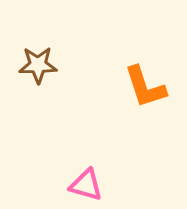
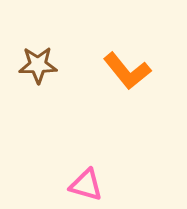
orange L-shape: moved 18 px left, 16 px up; rotated 21 degrees counterclockwise
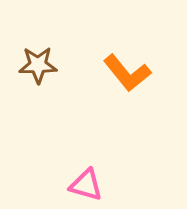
orange L-shape: moved 2 px down
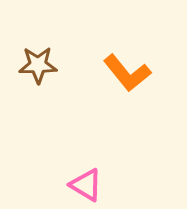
pink triangle: rotated 15 degrees clockwise
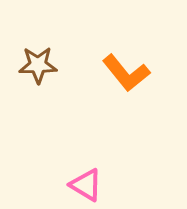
orange L-shape: moved 1 px left
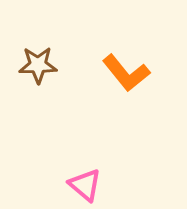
pink triangle: moved 1 px left; rotated 9 degrees clockwise
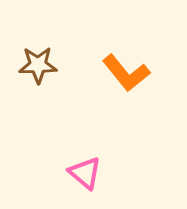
pink triangle: moved 12 px up
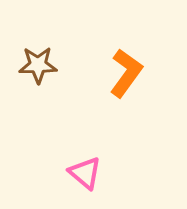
orange L-shape: rotated 105 degrees counterclockwise
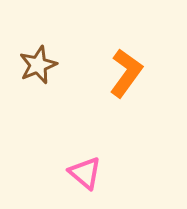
brown star: rotated 21 degrees counterclockwise
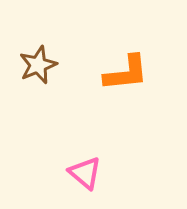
orange L-shape: rotated 48 degrees clockwise
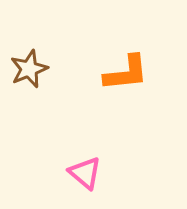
brown star: moved 9 px left, 4 px down
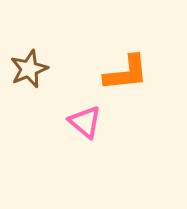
pink triangle: moved 51 px up
